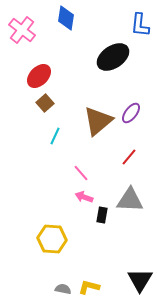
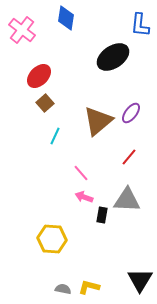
gray triangle: moved 3 px left
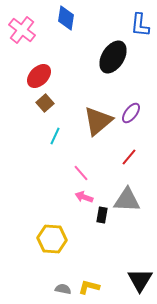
black ellipse: rotated 24 degrees counterclockwise
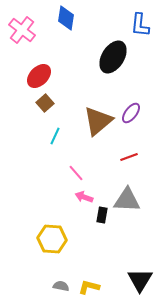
red line: rotated 30 degrees clockwise
pink line: moved 5 px left
gray semicircle: moved 2 px left, 3 px up
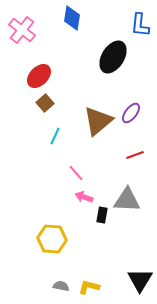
blue diamond: moved 6 px right
red line: moved 6 px right, 2 px up
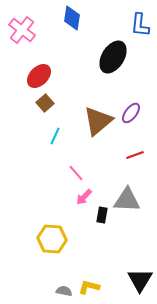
pink arrow: rotated 66 degrees counterclockwise
gray semicircle: moved 3 px right, 5 px down
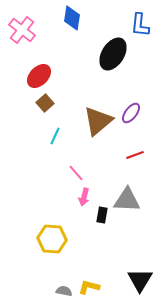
black ellipse: moved 3 px up
pink arrow: rotated 30 degrees counterclockwise
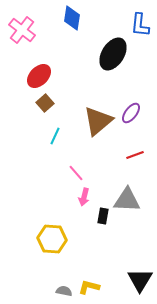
black rectangle: moved 1 px right, 1 px down
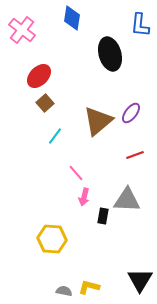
black ellipse: moved 3 px left; rotated 48 degrees counterclockwise
cyan line: rotated 12 degrees clockwise
